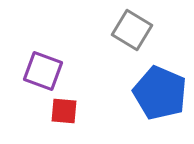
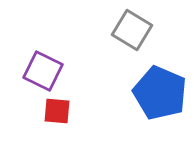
purple square: rotated 6 degrees clockwise
red square: moved 7 px left
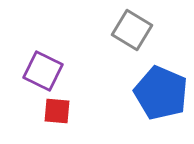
blue pentagon: moved 1 px right
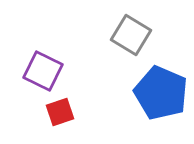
gray square: moved 1 px left, 5 px down
red square: moved 3 px right, 1 px down; rotated 24 degrees counterclockwise
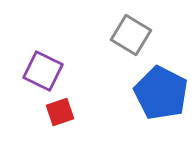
blue pentagon: rotated 4 degrees clockwise
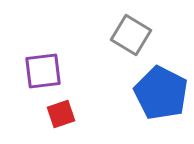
purple square: rotated 33 degrees counterclockwise
red square: moved 1 px right, 2 px down
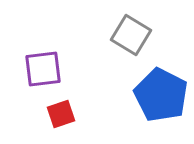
purple square: moved 2 px up
blue pentagon: moved 2 px down
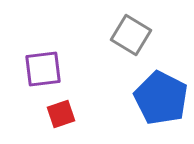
blue pentagon: moved 3 px down
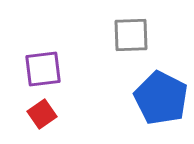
gray square: rotated 33 degrees counterclockwise
red square: moved 19 px left; rotated 16 degrees counterclockwise
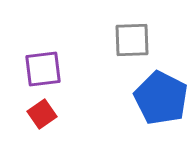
gray square: moved 1 px right, 5 px down
